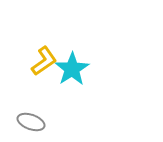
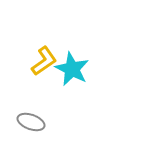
cyan star: rotated 12 degrees counterclockwise
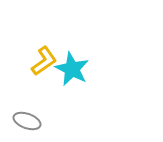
gray ellipse: moved 4 px left, 1 px up
